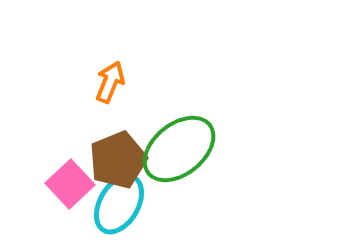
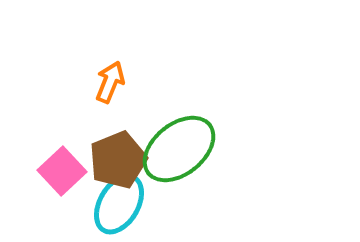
pink square: moved 8 px left, 13 px up
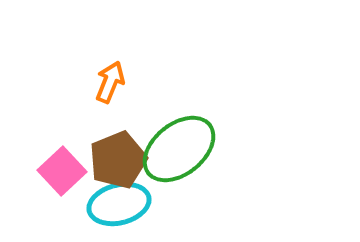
cyan ellipse: rotated 46 degrees clockwise
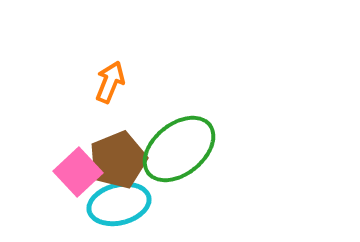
pink square: moved 16 px right, 1 px down
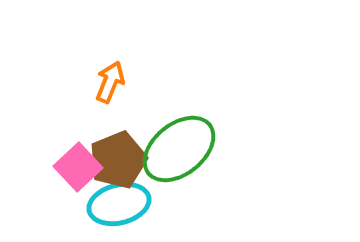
pink square: moved 5 px up
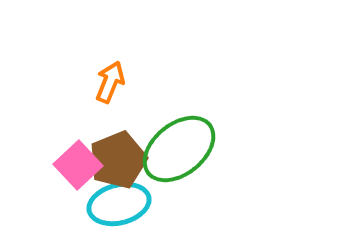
pink square: moved 2 px up
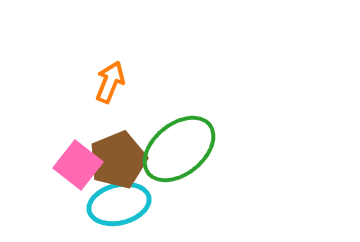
pink square: rotated 9 degrees counterclockwise
